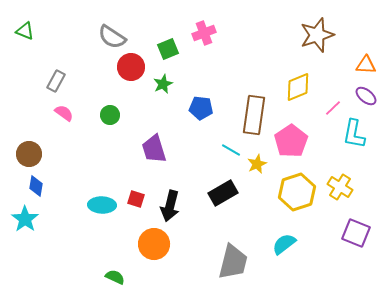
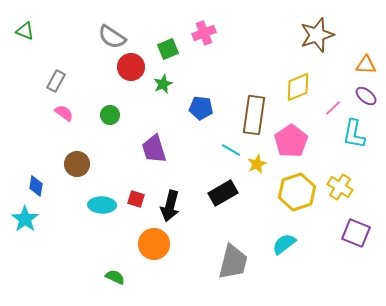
brown circle: moved 48 px right, 10 px down
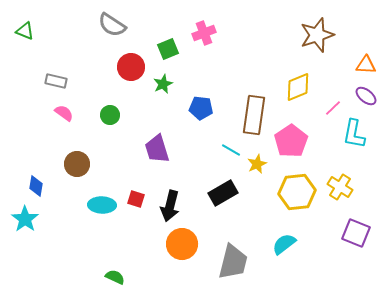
gray semicircle: moved 12 px up
gray rectangle: rotated 75 degrees clockwise
purple trapezoid: moved 3 px right
yellow hexagon: rotated 12 degrees clockwise
orange circle: moved 28 px right
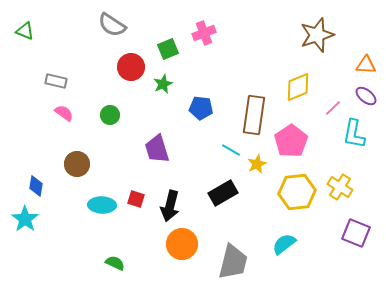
green semicircle: moved 14 px up
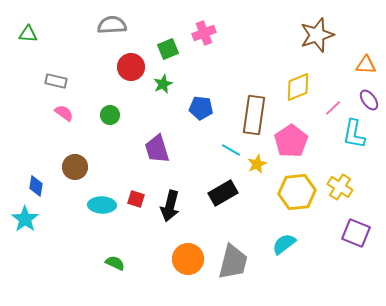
gray semicircle: rotated 144 degrees clockwise
green triangle: moved 3 px right, 3 px down; rotated 18 degrees counterclockwise
purple ellipse: moved 3 px right, 4 px down; rotated 15 degrees clockwise
brown circle: moved 2 px left, 3 px down
orange circle: moved 6 px right, 15 px down
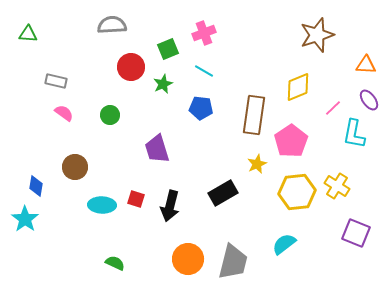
cyan line: moved 27 px left, 79 px up
yellow cross: moved 3 px left, 1 px up
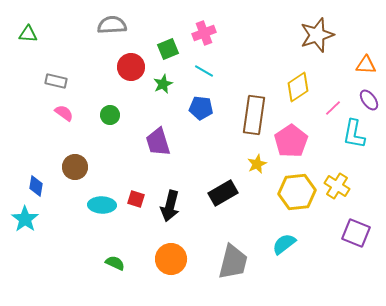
yellow diamond: rotated 12 degrees counterclockwise
purple trapezoid: moved 1 px right, 7 px up
orange circle: moved 17 px left
